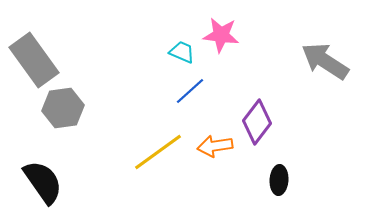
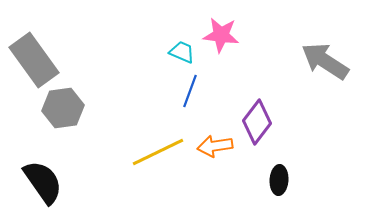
blue line: rotated 28 degrees counterclockwise
yellow line: rotated 10 degrees clockwise
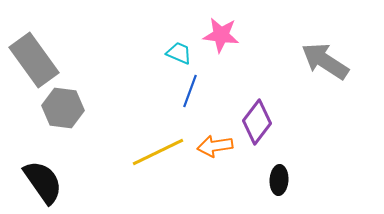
cyan trapezoid: moved 3 px left, 1 px down
gray hexagon: rotated 15 degrees clockwise
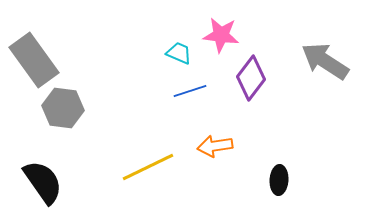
blue line: rotated 52 degrees clockwise
purple diamond: moved 6 px left, 44 px up
yellow line: moved 10 px left, 15 px down
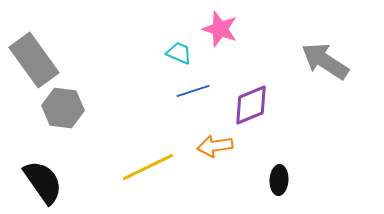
pink star: moved 1 px left, 6 px up; rotated 12 degrees clockwise
purple diamond: moved 27 px down; rotated 30 degrees clockwise
blue line: moved 3 px right
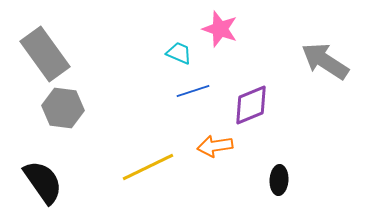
gray rectangle: moved 11 px right, 6 px up
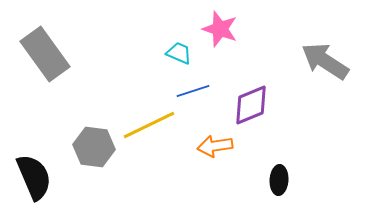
gray hexagon: moved 31 px right, 39 px down
yellow line: moved 1 px right, 42 px up
black semicircle: moved 9 px left, 5 px up; rotated 12 degrees clockwise
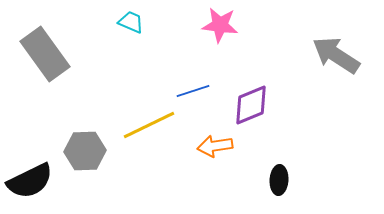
pink star: moved 4 px up; rotated 12 degrees counterclockwise
cyan trapezoid: moved 48 px left, 31 px up
gray arrow: moved 11 px right, 6 px up
gray hexagon: moved 9 px left, 4 px down; rotated 9 degrees counterclockwise
black semicircle: moved 4 px left, 4 px down; rotated 87 degrees clockwise
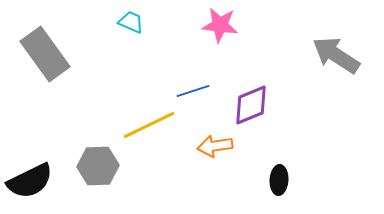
gray hexagon: moved 13 px right, 15 px down
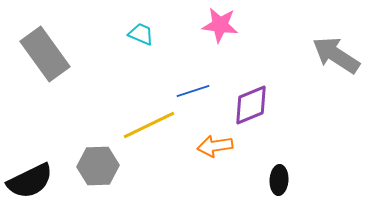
cyan trapezoid: moved 10 px right, 12 px down
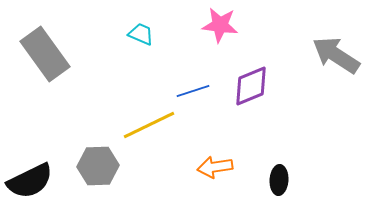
purple diamond: moved 19 px up
orange arrow: moved 21 px down
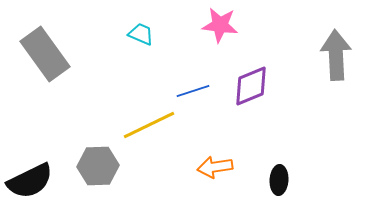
gray arrow: rotated 54 degrees clockwise
